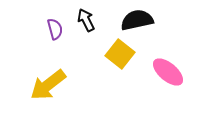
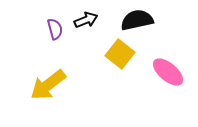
black arrow: rotated 95 degrees clockwise
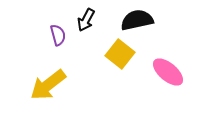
black arrow: rotated 140 degrees clockwise
purple semicircle: moved 3 px right, 6 px down
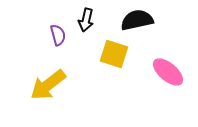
black arrow: rotated 15 degrees counterclockwise
yellow square: moved 6 px left; rotated 20 degrees counterclockwise
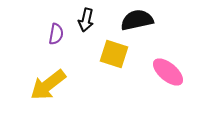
purple semicircle: moved 2 px left, 1 px up; rotated 25 degrees clockwise
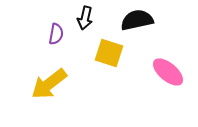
black arrow: moved 1 px left, 2 px up
yellow square: moved 5 px left, 1 px up
yellow arrow: moved 1 px right, 1 px up
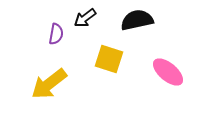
black arrow: rotated 40 degrees clockwise
yellow square: moved 6 px down
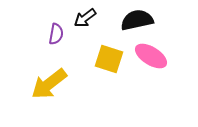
pink ellipse: moved 17 px left, 16 px up; rotated 8 degrees counterclockwise
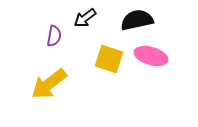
purple semicircle: moved 2 px left, 2 px down
pink ellipse: rotated 16 degrees counterclockwise
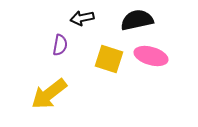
black arrow: moved 3 px left; rotated 25 degrees clockwise
purple semicircle: moved 6 px right, 9 px down
yellow arrow: moved 10 px down
